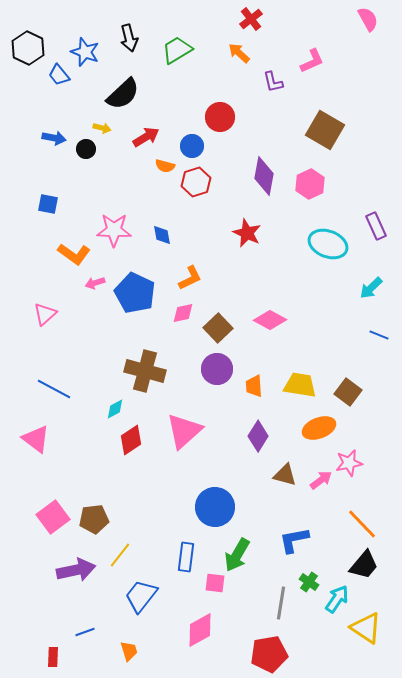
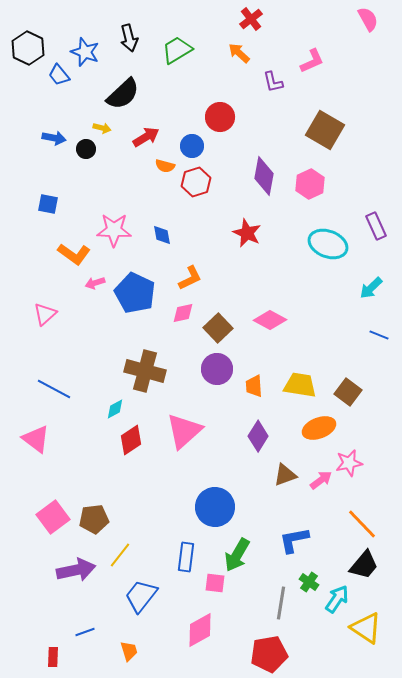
brown triangle at (285, 475): rotated 35 degrees counterclockwise
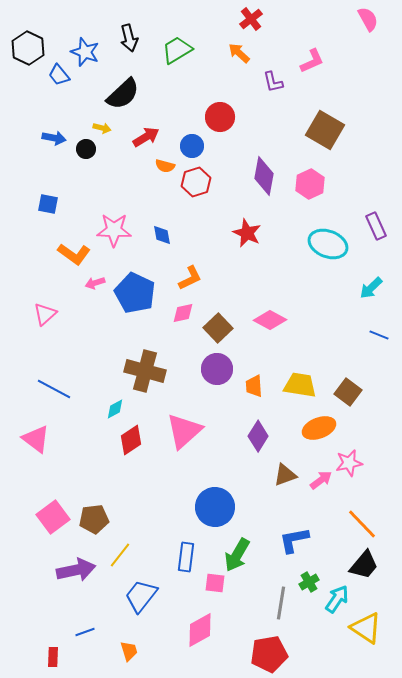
green cross at (309, 582): rotated 24 degrees clockwise
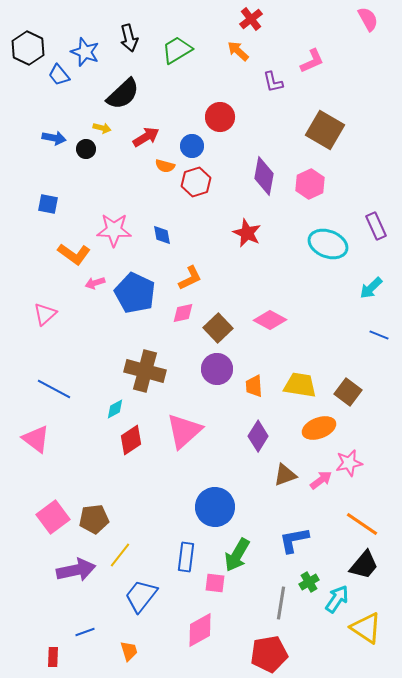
orange arrow at (239, 53): moved 1 px left, 2 px up
orange line at (362, 524): rotated 12 degrees counterclockwise
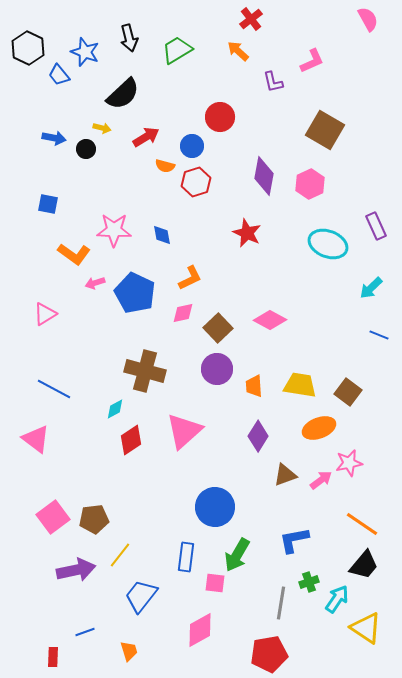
pink triangle at (45, 314): rotated 10 degrees clockwise
green cross at (309, 582): rotated 12 degrees clockwise
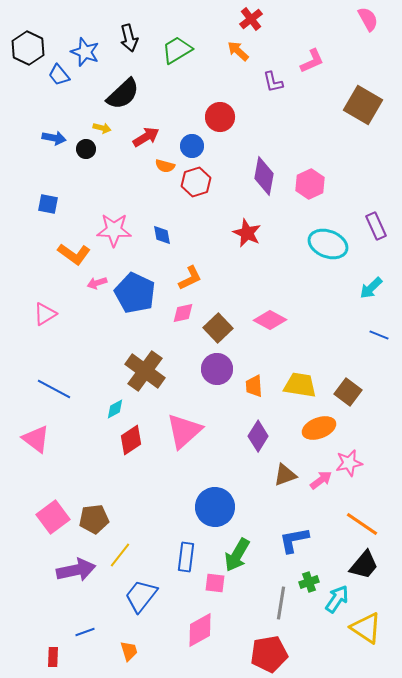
brown square at (325, 130): moved 38 px right, 25 px up
pink arrow at (95, 283): moved 2 px right
brown cross at (145, 371): rotated 21 degrees clockwise
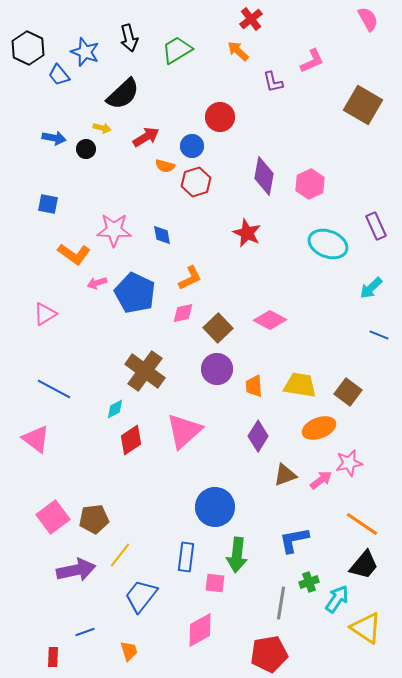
green arrow at (237, 555): rotated 24 degrees counterclockwise
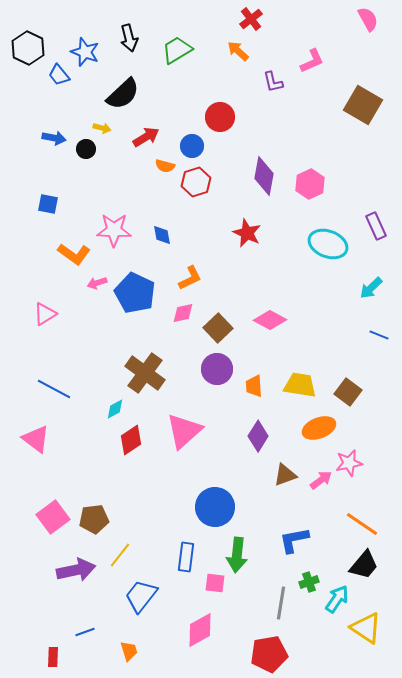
brown cross at (145, 371): moved 2 px down
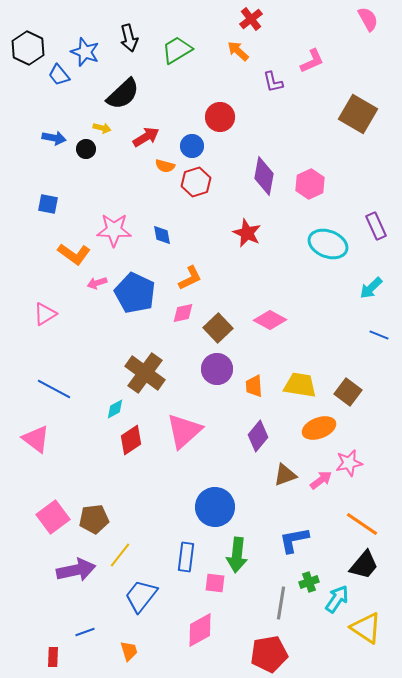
brown square at (363, 105): moved 5 px left, 9 px down
purple diamond at (258, 436): rotated 8 degrees clockwise
